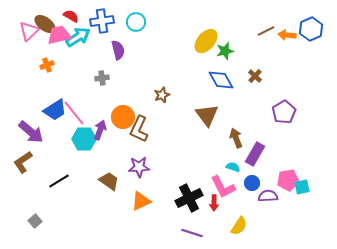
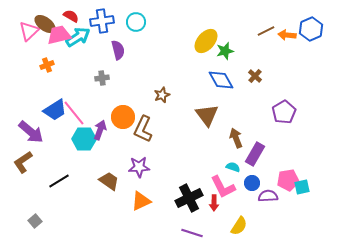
brown L-shape at (139, 129): moved 4 px right
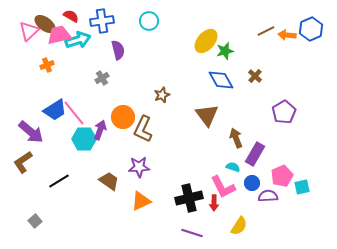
cyan circle at (136, 22): moved 13 px right, 1 px up
cyan arrow at (78, 37): moved 3 px down; rotated 15 degrees clockwise
gray cross at (102, 78): rotated 24 degrees counterclockwise
pink pentagon at (288, 180): moved 6 px left, 4 px up; rotated 15 degrees counterclockwise
black cross at (189, 198): rotated 12 degrees clockwise
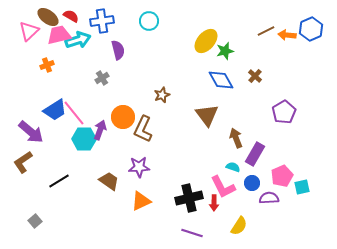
brown ellipse at (45, 24): moved 3 px right, 7 px up
purple semicircle at (268, 196): moved 1 px right, 2 px down
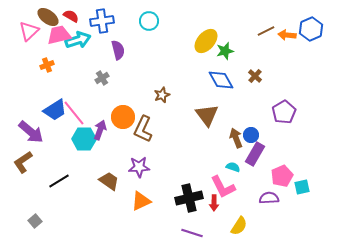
blue circle at (252, 183): moved 1 px left, 48 px up
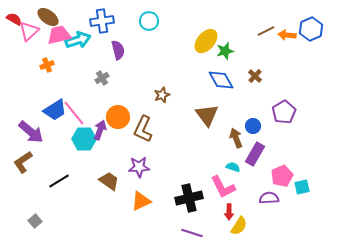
red semicircle at (71, 16): moved 57 px left, 3 px down
orange circle at (123, 117): moved 5 px left
blue circle at (251, 135): moved 2 px right, 9 px up
red arrow at (214, 203): moved 15 px right, 9 px down
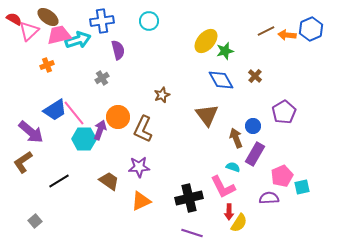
yellow semicircle at (239, 226): moved 3 px up
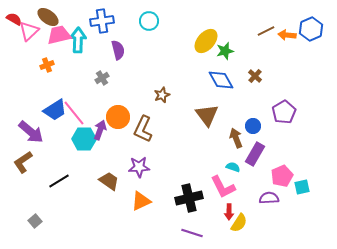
cyan arrow at (78, 40): rotated 70 degrees counterclockwise
